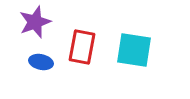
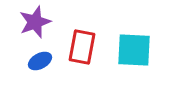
cyan square: rotated 6 degrees counterclockwise
blue ellipse: moved 1 px left, 1 px up; rotated 40 degrees counterclockwise
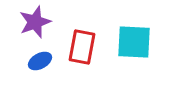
cyan square: moved 8 px up
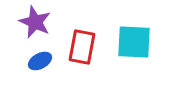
purple star: rotated 28 degrees counterclockwise
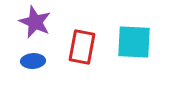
blue ellipse: moved 7 px left; rotated 25 degrees clockwise
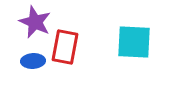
red rectangle: moved 17 px left
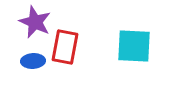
cyan square: moved 4 px down
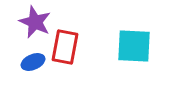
blue ellipse: moved 1 px down; rotated 20 degrees counterclockwise
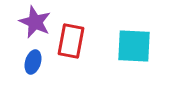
red rectangle: moved 6 px right, 6 px up
blue ellipse: rotated 50 degrees counterclockwise
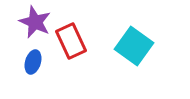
red rectangle: rotated 36 degrees counterclockwise
cyan square: rotated 33 degrees clockwise
